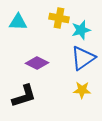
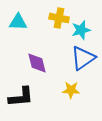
purple diamond: rotated 50 degrees clockwise
yellow star: moved 11 px left
black L-shape: moved 3 px left, 1 px down; rotated 12 degrees clockwise
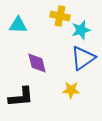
yellow cross: moved 1 px right, 2 px up
cyan triangle: moved 3 px down
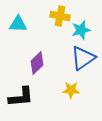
cyan triangle: moved 1 px up
purple diamond: rotated 60 degrees clockwise
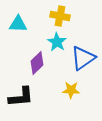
cyan star: moved 24 px left, 12 px down; rotated 24 degrees counterclockwise
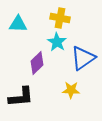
yellow cross: moved 2 px down
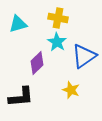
yellow cross: moved 2 px left
cyan triangle: rotated 18 degrees counterclockwise
blue triangle: moved 1 px right, 2 px up
yellow star: rotated 18 degrees clockwise
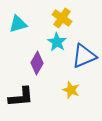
yellow cross: moved 4 px right; rotated 24 degrees clockwise
blue triangle: rotated 12 degrees clockwise
purple diamond: rotated 15 degrees counterclockwise
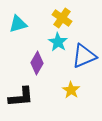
cyan star: moved 1 px right
yellow star: rotated 12 degrees clockwise
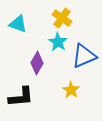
cyan triangle: rotated 36 degrees clockwise
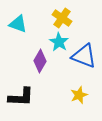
cyan star: moved 1 px right
blue triangle: rotated 44 degrees clockwise
purple diamond: moved 3 px right, 2 px up
yellow star: moved 8 px right, 5 px down; rotated 18 degrees clockwise
black L-shape: rotated 8 degrees clockwise
